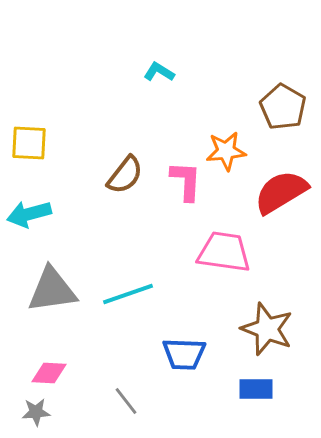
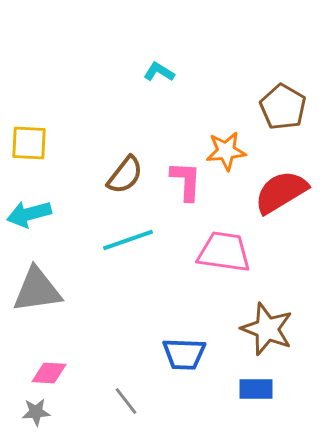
gray triangle: moved 15 px left
cyan line: moved 54 px up
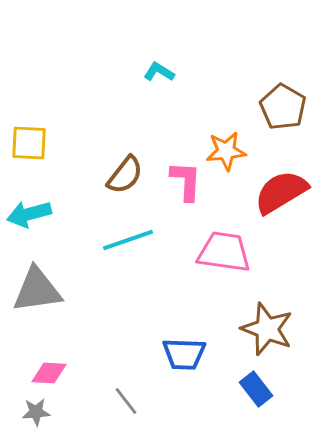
blue rectangle: rotated 52 degrees clockwise
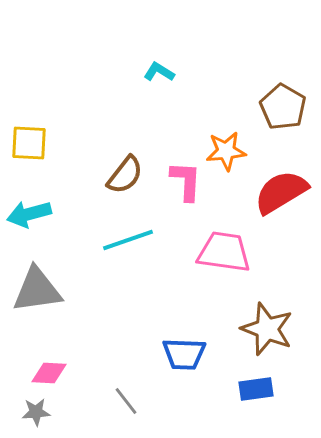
blue rectangle: rotated 60 degrees counterclockwise
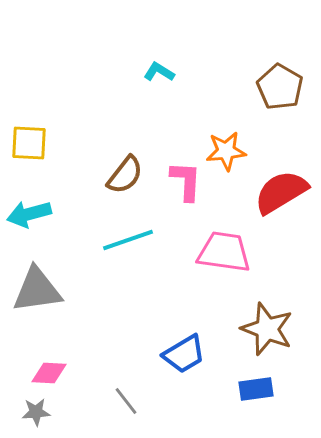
brown pentagon: moved 3 px left, 20 px up
blue trapezoid: rotated 33 degrees counterclockwise
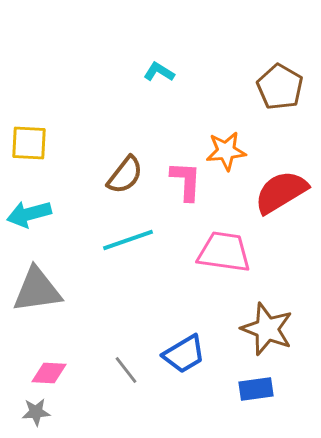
gray line: moved 31 px up
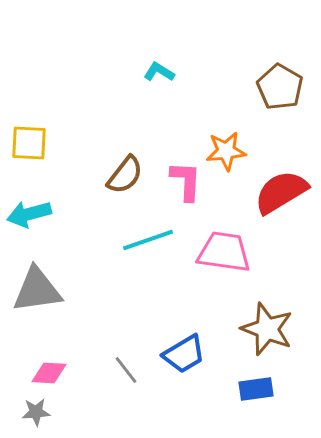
cyan line: moved 20 px right
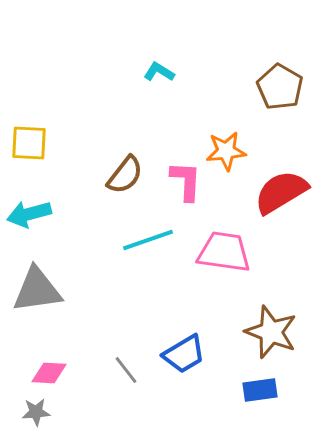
brown star: moved 4 px right, 3 px down
blue rectangle: moved 4 px right, 1 px down
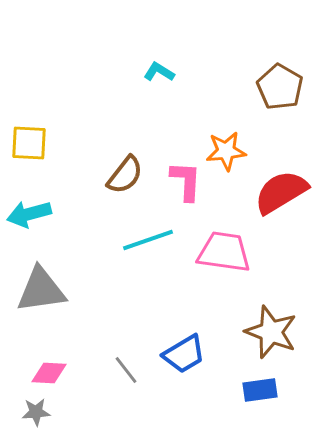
gray triangle: moved 4 px right
